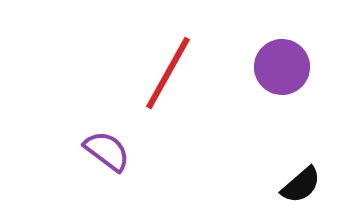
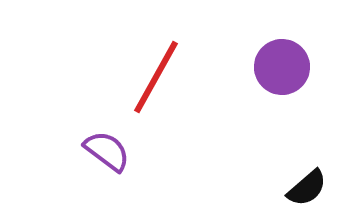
red line: moved 12 px left, 4 px down
black semicircle: moved 6 px right, 3 px down
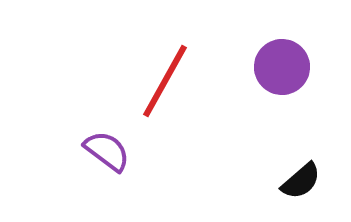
red line: moved 9 px right, 4 px down
black semicircle: moved 6 px left, 7 px up
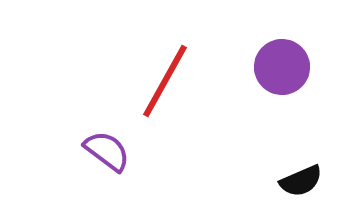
black semicircle: rotated 18 degrees clockwise
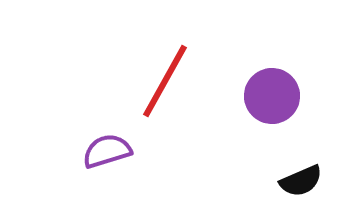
purple circle: moved 10 px left, 29 px down
purple semicircle: rotated 54 degrees counterclockwise
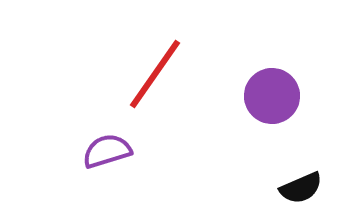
red line: moved 10 px left, 7 px up; rotated 6 degrees clockwise
black semicircle: moved 7 px down
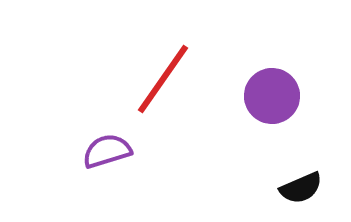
red line: moved 8 px right, 5 px down
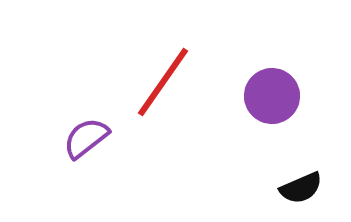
red line: moved 3 px down
purple semicircle: moved 21 px left, 13 px up; rotated 21 degrees counterclockwise
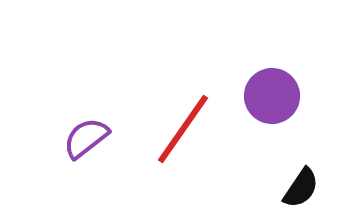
red line: moved 20 px right, 47 px down
black semicircle: rotated 33 degrees counterclockwise
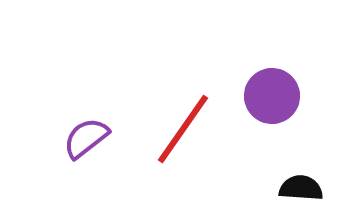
black semicircle: rotated 120 degrees counterclockwise
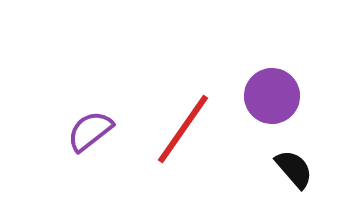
purple semicircle: moved 4 px right, 7 px up
black semicircle: moved 7 px left, 19 px up; rotated 45 degrees clockwise
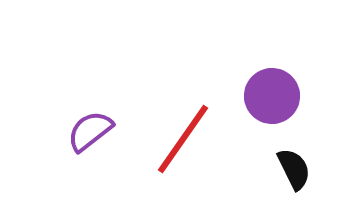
red line: moved 10 px down
black semicircle: rotated 15 degrees clockwise
